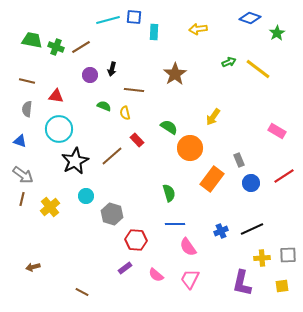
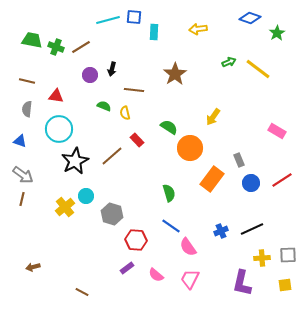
red line at (284, 176): moved 2 px left, 4 px down
yellow cross at (50, 207): moved 15 px right
blue line at (175, 224): moved 4 px left, 2 px down; rotated 36 degrees clockwise
purple rectangle at (125, 268): moved 2 px right
yellow square at (282, 286): moved 3 px right, 1 px up
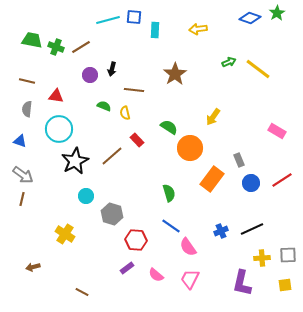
cyan rectangle at (154, 32): moved 1 px right, 2 px up
green star at (277, 33): moved 20 px up
yellow cross at (65, 207): moved 27 px down; rotated 18 degrees counterclockwise
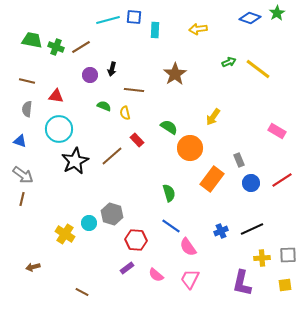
cyan circle at (86, 196): moved 3 px right, 27 px down
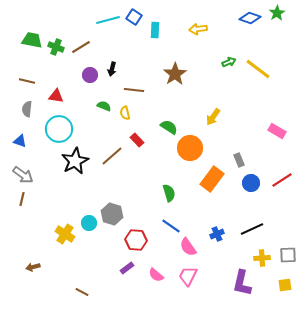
blue square at (134, 17): rotated 28 degrees clockwise
blue cross at (221, 231): moved 4 px left, 3 px down
pink trapezoid at (190, 279): moved 2 px left, 3 px up
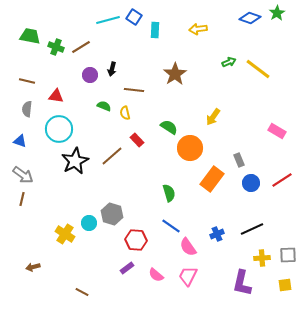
green trapezoid at (32, 40): moved 2 px left, 4 px up
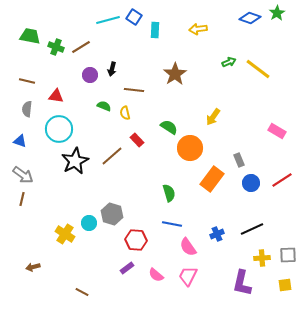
blue line at (171, 226): moved 1 px right, 2 px up; rotated 24 degrees counterclockwise
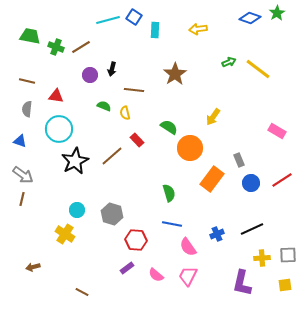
cyan circle at (89, 223): moved 12 px left, 13 px up
